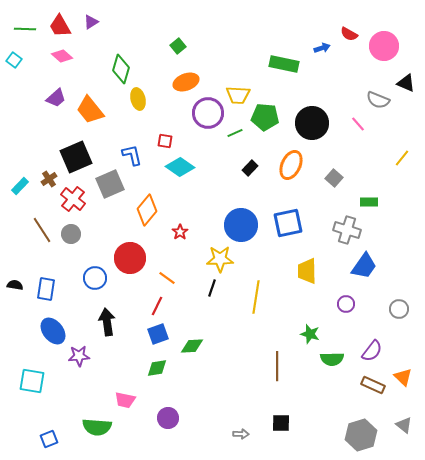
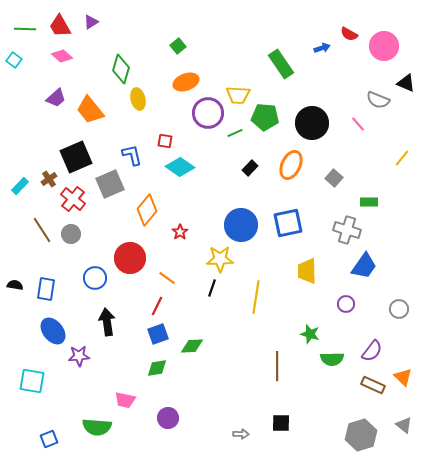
green rectangle at (284, 64): moved 3 px left; rotated 44 degrees clockwise
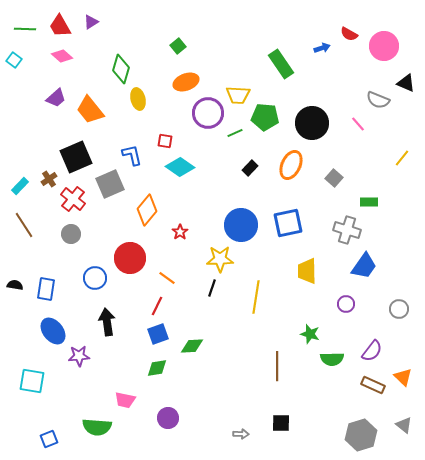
brown line at (42, 230): moved 18 px left, 5 px up
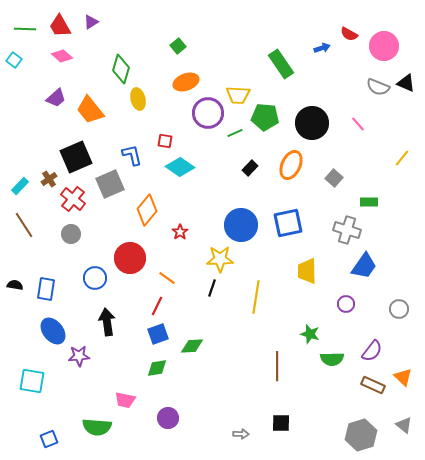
gray semicircle at (378, 100): moved 13 px up
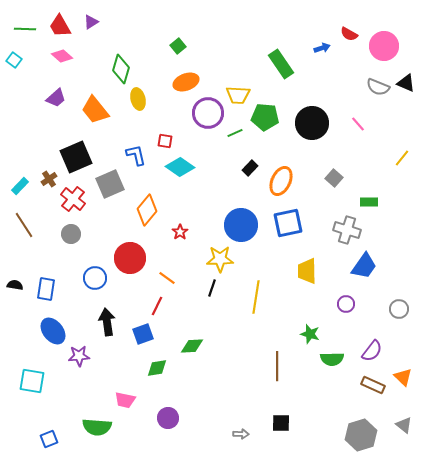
orange trapezoid at (90, 110): moved 5 px right
blue L-shape at (132, 155): moved 4 px right
orange ellipse at (291, 165): moved 10 px left, 16 px down
blue square at (158, 334): moved 15 px left
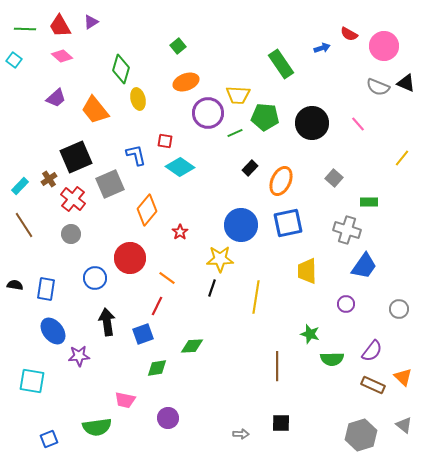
green semicircle at (97, 427): rotated 12 degrees counterclockwise
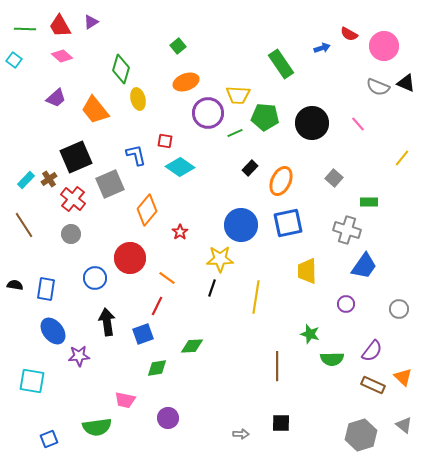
cyan rectangle at (20, 186): moved 6 px right, 6 px up
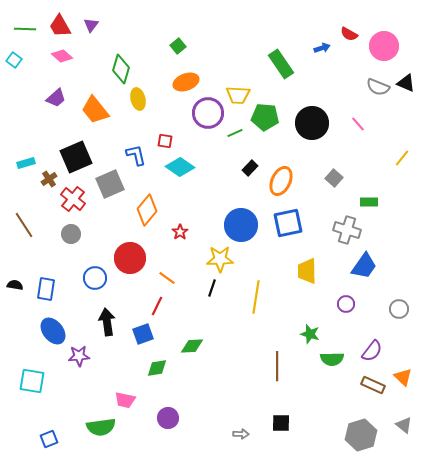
purple triangle at (91, 22): moved 3 px down; rotated 21 degrees counterclockwise
cyan rectangle at (26, 180): moved 17 px up; rotated 30 degrees clockwise
green semicircle at (97, 427): moved 4 px right
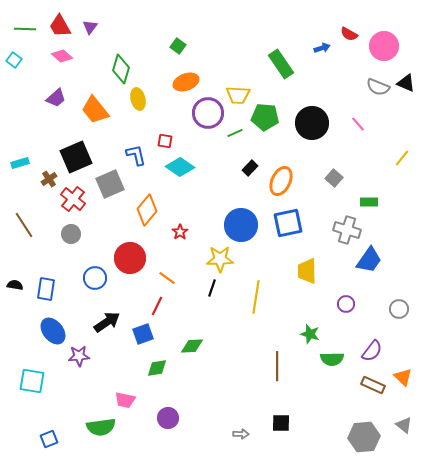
purple triangle at (91, 25): moved 1 px left, 2 px down
green square at (178, 46): rotated 14 degrees counterclockwise
cyan rectangle at (26, 163): moved 6 px left
blue trapezoid at (364, 266): moved 5 px right, 6 px up
black arrow at (107, 322): rotated 64 degrees clockwise
gray hexagon at (361, 435): moved 3 px right, 2 px down; rotated 12 degrees clockwise
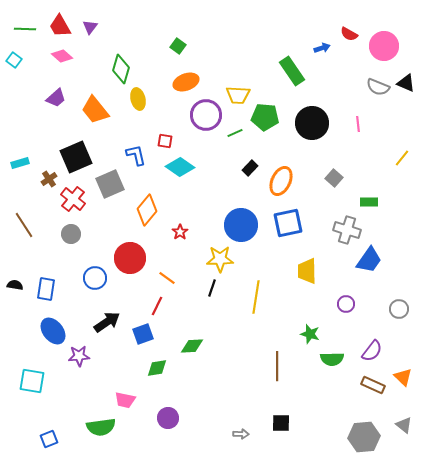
green rectangle at (281, 64): moved 11 px right, 7 px down
purple circle at (208, 113): moved 2 px left, 2 px down
pink line at (358, 124): rotated 35 degrees clockwise
